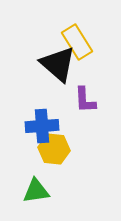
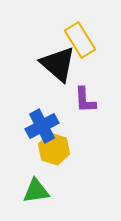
yellow rectangle: moved 3 px right, 2 px up
blue cross: rotated 24 degrees counterclockwise
yellow hexagon: rotated 12 degrees clockwise
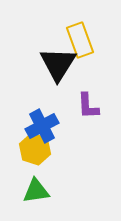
yellow rectangle: rotated 12 degrees clockwise
black triangle: rotated 21 degrees clockwise
purple L-shape: moved 3 px right, 6 px down
yellow hexagon: moved 19 px left
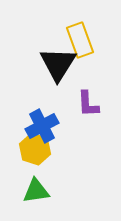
purple L-shape: moved 2 px up
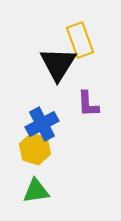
blue cross: moved 2 px up
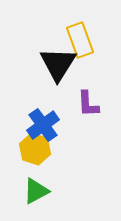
blue cross: moved 1 px right, 1 px down; rotated 8 degrees counterclockwise
green triangle: rotated 20 degrees counterclockwise
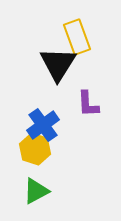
yellow rectangle: moved 3 px left, 3 px up
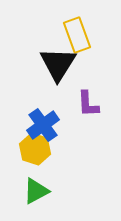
yellow rectangle: moved 2 px up
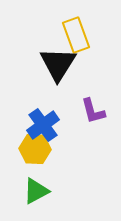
yellow rectangle: moved 1 px left
purple L-shape: moved 5 px right, 7 px down; rotated 12 degrees counterclockwise
yellow hexagon: rotated 16 degrees counterclockwise
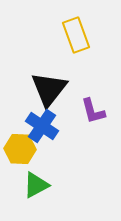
black triangle: moved 9 px left, 25 px down; rotated 6 degrees clockwise
blue cross: moved 1 px left, 1 px down; rotated 20 degrees counterclockwise
yellow hexagon: moved 15 px left
green triangle: moved 6 px up
